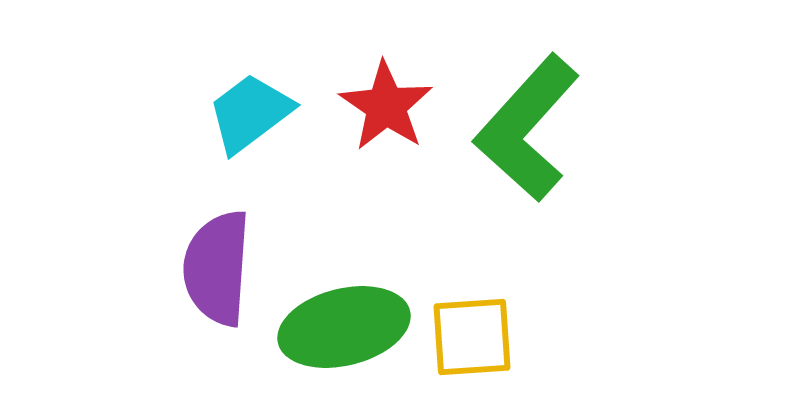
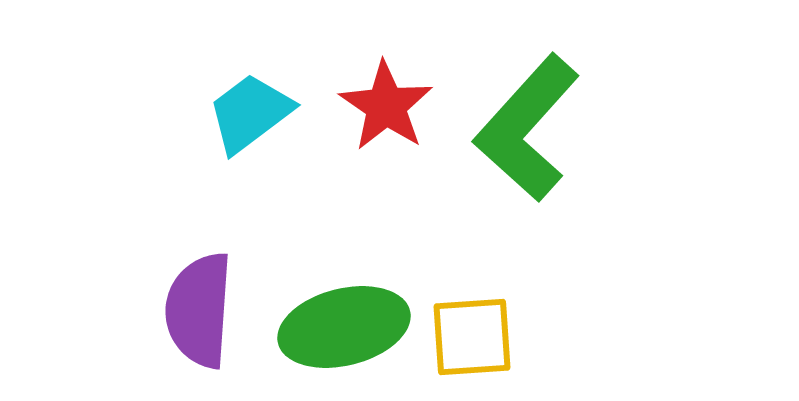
purple semicircle: moved 18 px left, 42 px down
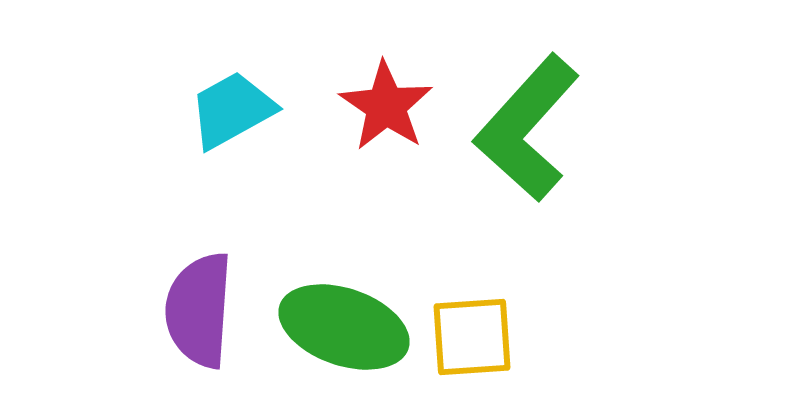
cyan trapezoid: moved 18 px left, 3 px up; rotated 8 degrees clockwise
green ellipse: rotated 33 degrees clockwise
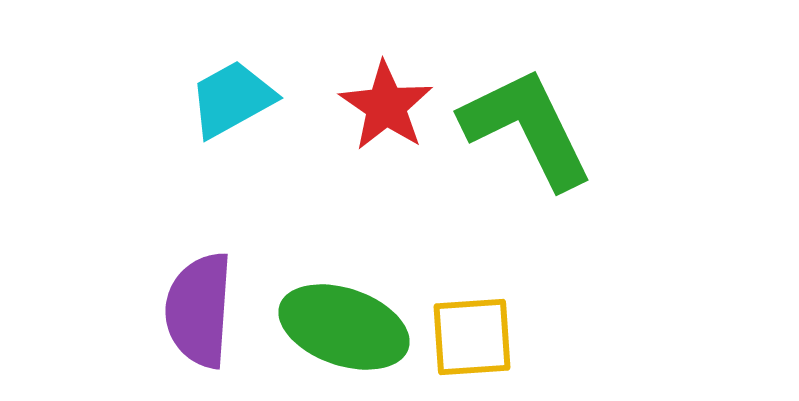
cyan trapezoid: moved 11 px up
green L-shape: rotated 112 degrees clockwise
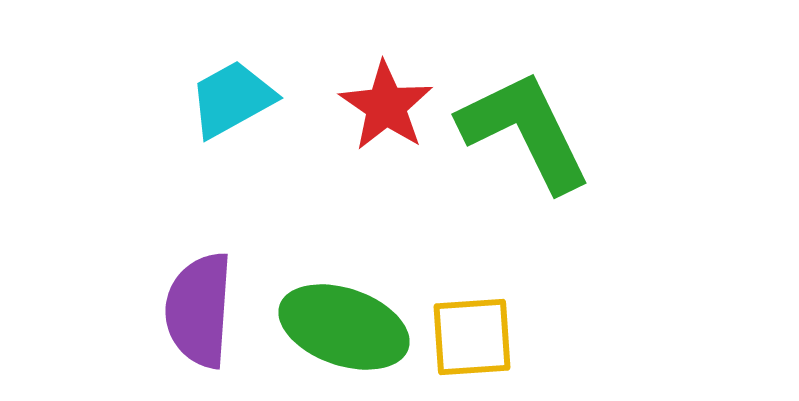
green L-shape: moved 2 px left, 3 px down
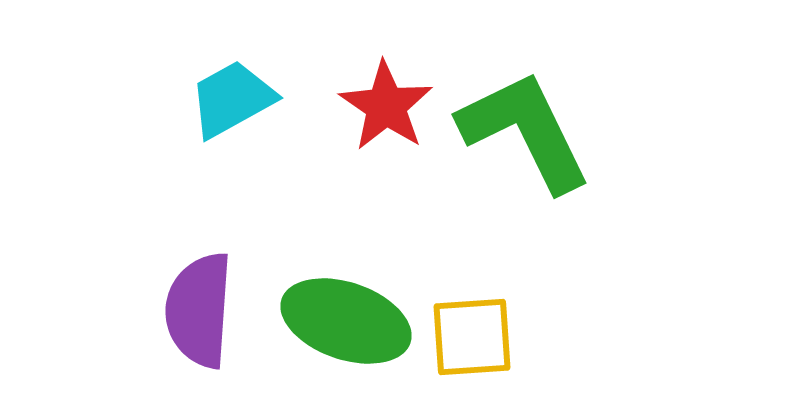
green ellipse: moved 2 px right, 6 px up
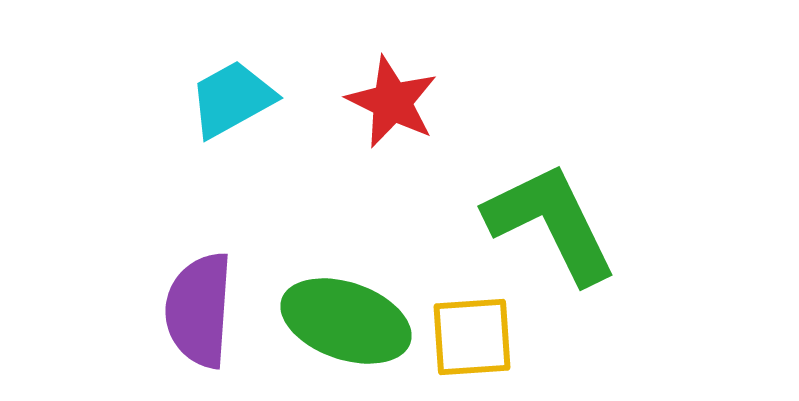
red star: moved 6 px right, 4 px up; rotated 8 degrees counterclockwise
green L-shape: moved 26 px right, 92 px down
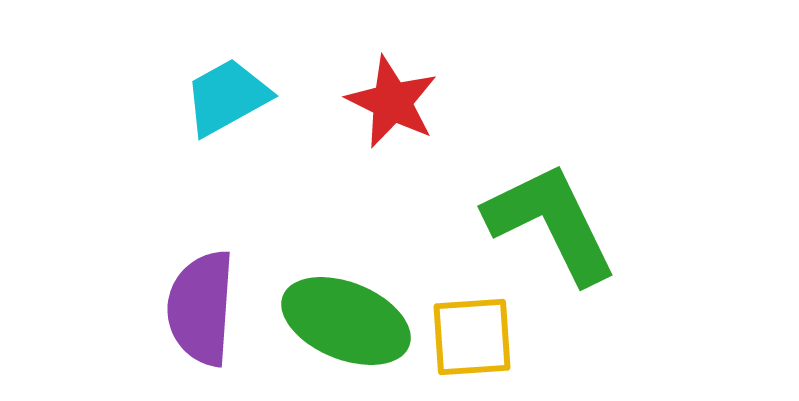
cyan trapezoid: moved 5 px left, 2 px up
purple semicircle: moved 2 px right, 2 px up
green ellipse: rotated 3 degrees clockwise
